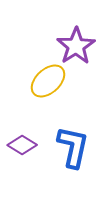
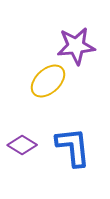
purple star: rotated 27 degrees clockwise
blue L-shape: rotated 18 degrees counterclockwise
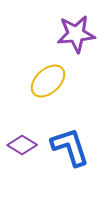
purple star: moved 12 px up
blue L-shape: moved 3 px left; rotated 12 degrees counterclockwise
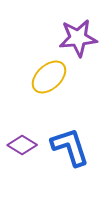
purple star: moved 2 px right, 4 px down
yellow ellipse: moved 1 px right, 4 px up
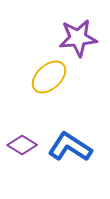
blue L-shape: rotated 39 degrees counterclockwise
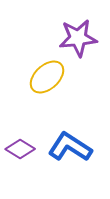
yellow ellipse: moved 2 px left
purple diamond: moved 2 px left, 4 px down
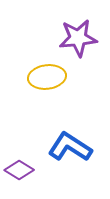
yellow ellipse: rotated 36 degrees clockwise
purple diamond: moved 1 px left, 21 px down
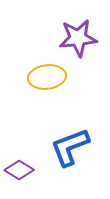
blue L-shape: rotated 54 degrees counterclockwise
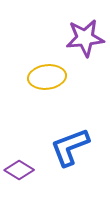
purple star: moved 7 px right
